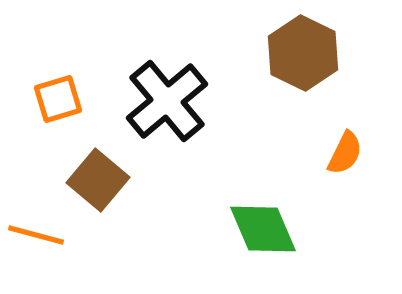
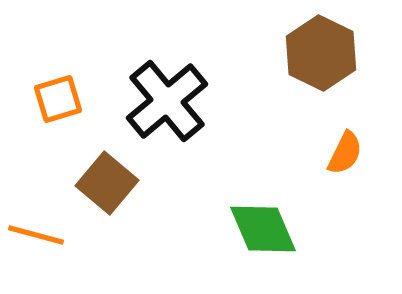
brown hexagon: moved 18 px right
brown square: moved 9 px right, 3 px down
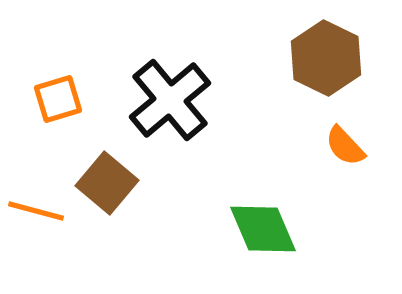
brown hexagon: moved 5 px right, 5 px down
black cross: moved 3 px right, 1 px up
orange semicircle: moved 7 px up; rotated 111 degrees clockwise
orange line: moved 24 px up
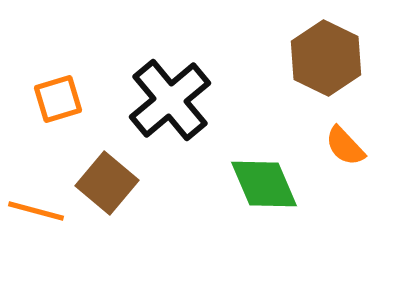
green diamond: moved 1 px right, 45 px up
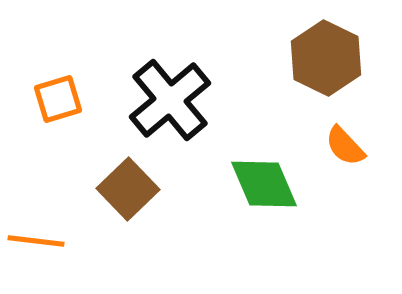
brown square: moved 21 px right, 6 px down; rotated 6 degrees clockwise
orange line: moved 30 px down; rotated 8 degrees counterclockwise
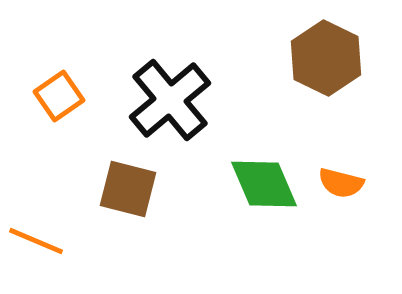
orange square: moved 1 px right, 3 px up; rotated 18 degrees counterclockwise
orange semicircle: moved 4 px left, 37 px down; rotated 33 degrees counterclockwise
brown square: rotated 32 degrees counterclockwise
orange line: rotated 16 degrees clockwise
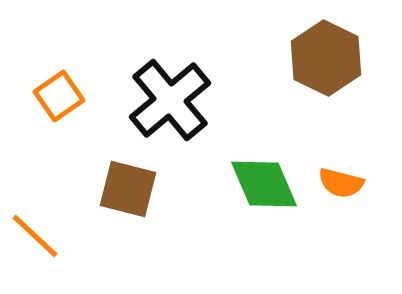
orange line: moved 1 px left, 5 px up; rotated 20 degrees clockwise
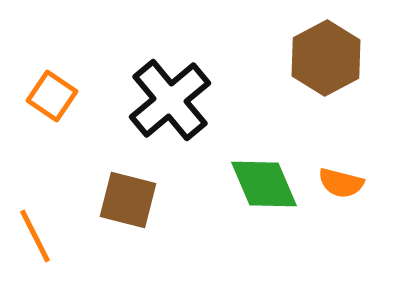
brown hexagon: rotated 6 degrees clockwise
orange square: moved 7 px left; rotated 21 degrees counterclockwise
brown square: moved 11 px down
orange line: rotated 20 degrees clockwise
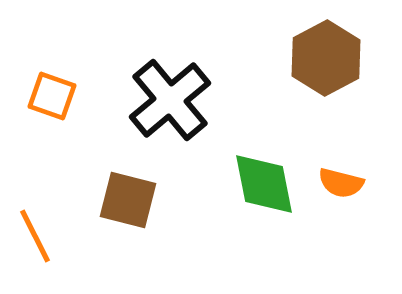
orange square: rotated 15 degrees counterclockwise
green diamond: rotated 12 degrees clockwise
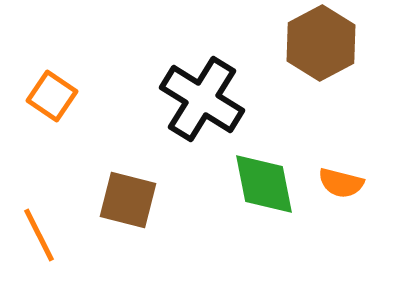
brown hexagon: moved 5 px left, 15 px up
orange square: rotated 15 degrees clockwise
black cross: moved 32 px right, 1 px up; rotated 18 degrees counterclockwise
orange line: moved 4 px right, 1 px up
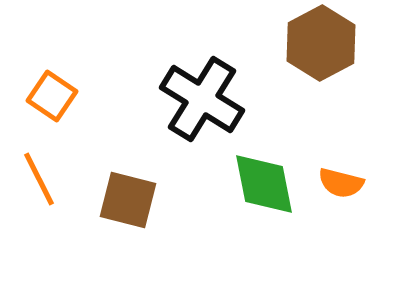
orange line: moved 56 px up
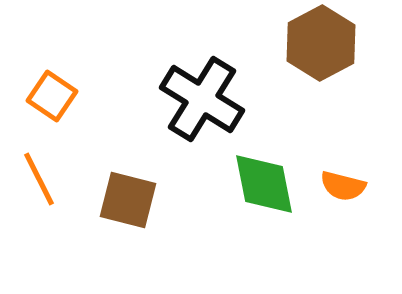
orange semicircle: moved 2 px right, 3 px down
